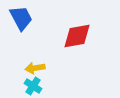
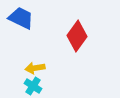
blue trapezoid: rotated 36 degrees counterclockwise
red diamond: rotated 44 degrees counterclockwise
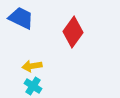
red diamond: moved 4 px left, 4 px up
yellow arrow: moved 3 px left, 2 px up
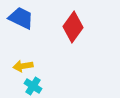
red diamond: moved 5 px up
yellow arrow: moved 9 px left
